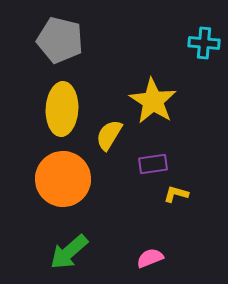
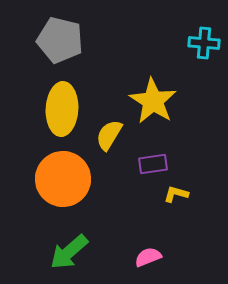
pink semicircle: moved 2 px left, 1 px up
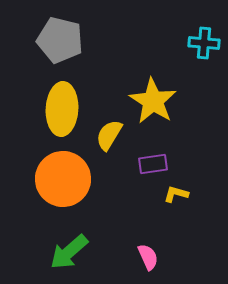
pink semicircle: rotated 88 degrees clockwise
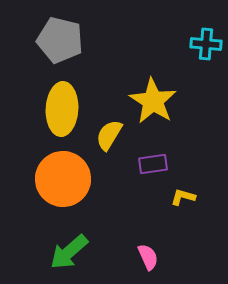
cyan cross: moved 2 px right, 1 px down
yellow L-shape: moved 7 px right, 3 px down
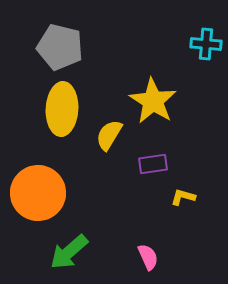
gray pentagon: moved 7 px down
orange circle: moved 25 px left, 14 px down
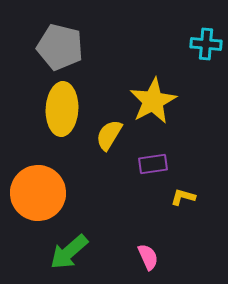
yellow star: rotated 12 degrees clockwise
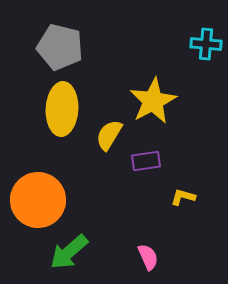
purple rectangle: moved 7 px left, 3 px up
orange circle: moved 7 px down
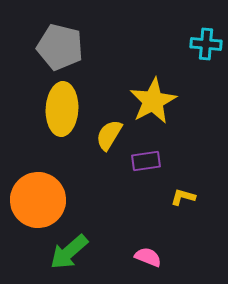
pink semicircle: rotated 44 degrees counterclockwise
